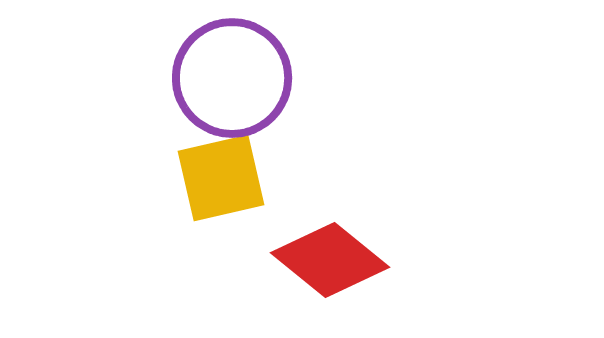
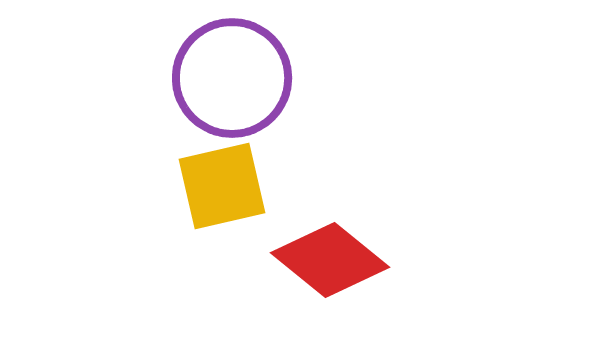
yellow square: moved 1 px right, 8 px down
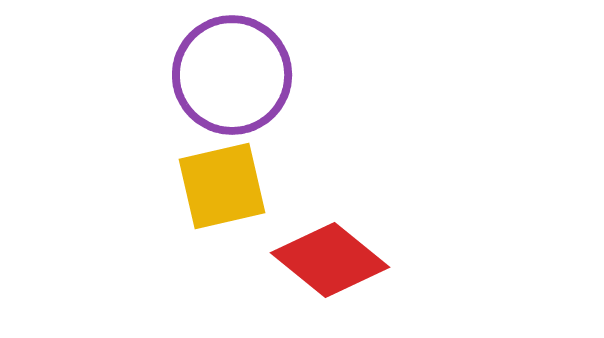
purple circle: moved 3 px up
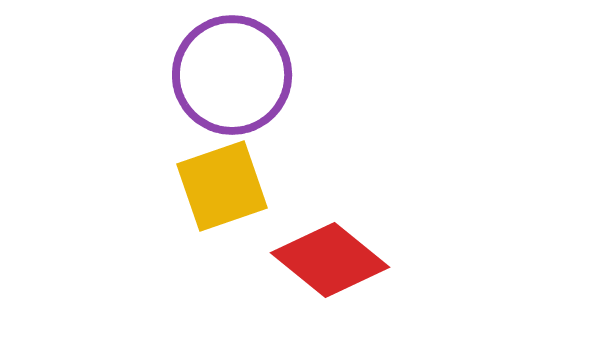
yellow square: rotated 6 degrees counterclockwise
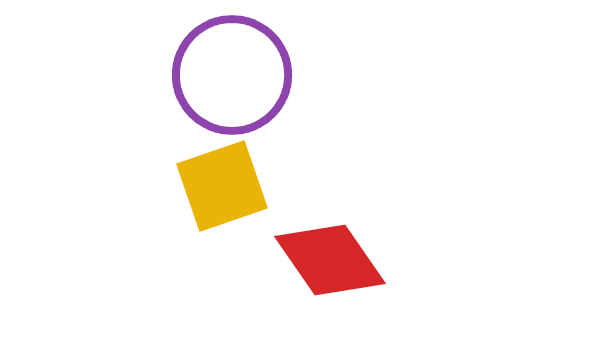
red diamond: rotated 16 degrees clockwise
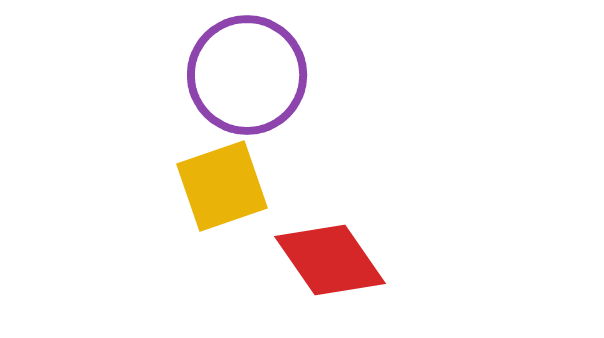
purple circle: moved 15 px right
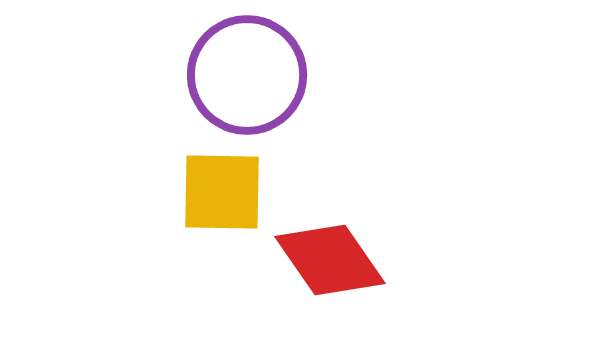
yellow square: moved 6 px down; rotated 20 degrees clockwise
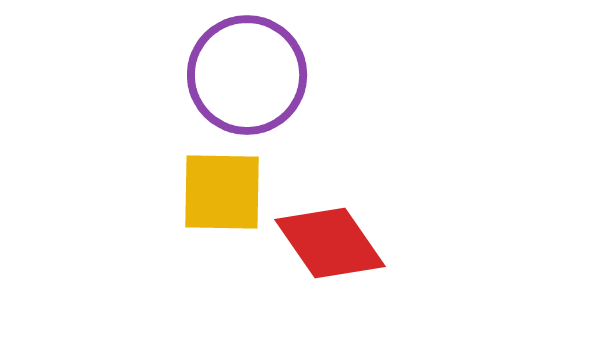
red diamond: moved 17 px up
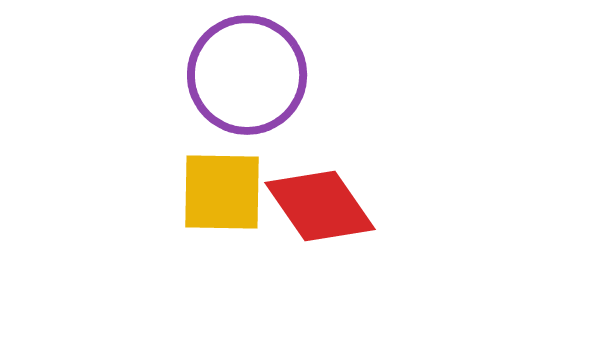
red diamond: moved 10 px left, 37 px up
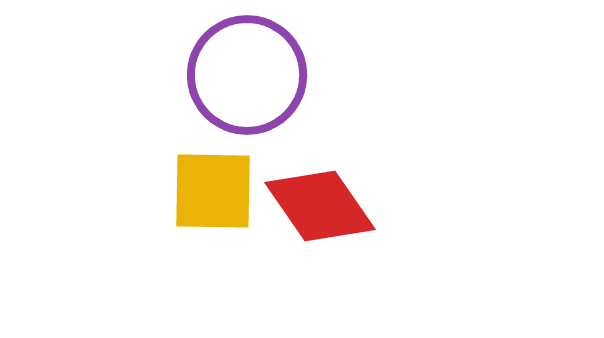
yellow square: moved 9 px left, 1 px up
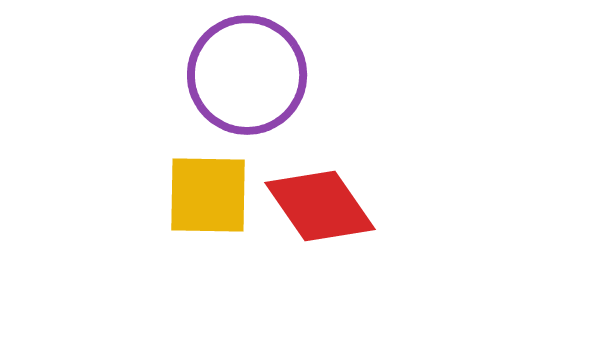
yellow square: moved 5 px left, 4 px down
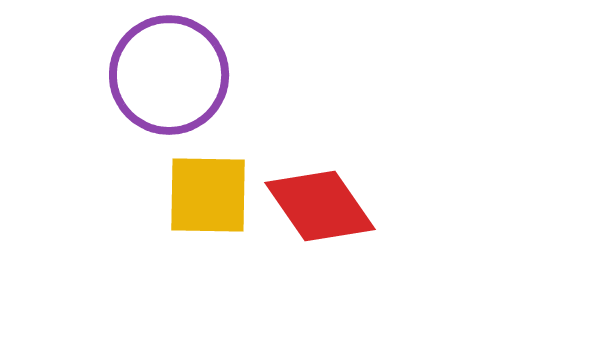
purple circle: moved 78 px left
